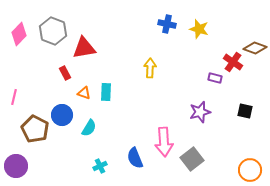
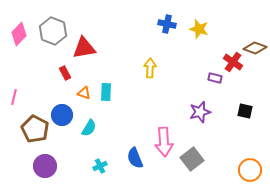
purple circle: moved 29 px right
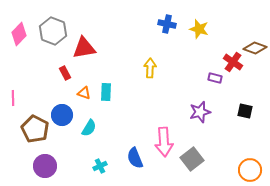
pink line: moved 1 px left, 1 px down; rotated 14 degrees counterclockwise
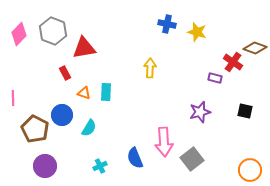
yellow star: moved 2 px left, 3 px down
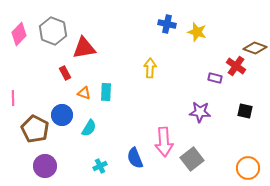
red cross: moved 3 px right, 4 px down
purple star: rotated 20 degrees clockwise
orange circle: moved 2 px left, 2 px up
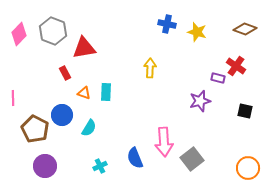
brown diamond: moved 10 px left, 19 px up
purple rectangle: moved 3 px right
purple star: moved 11 px up; rotated 20 degrees counterclockwise
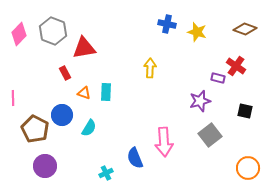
gray square: moved 18 px right, 24 px up
cyan cross: moved 6 px right, 7 px down
